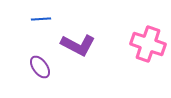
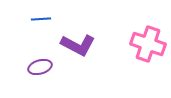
purple ellipse: rotated 70 degrees counterclockwise
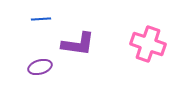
purple L-shape: moved 1 px up; rotated 20 degrees counterclockwise
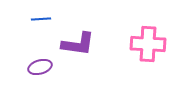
pink cross: rotated 16 degrees counterclockwise
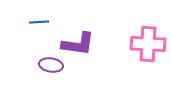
blue line: moved 2 px left, 3 px down
purple ellipse: moved 11 px right, 2 px up; rotated 25 degrees clockwise
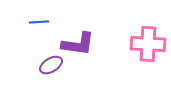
purple ellipse: rotated 40 degrees counterclockwise
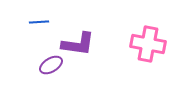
pink cross: rotated 8 degrees clockwise
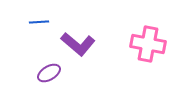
purple L-shape: rotated 32 degrees clockwise
purple ellipse: moved 2 px left, 8 px down
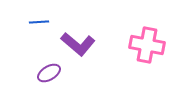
pink cross: moved 1 px left, 1 px down
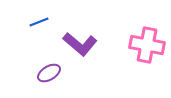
blue line: rotated 18 degrees counterclockwise
purple L-shape: moved 2 px right
